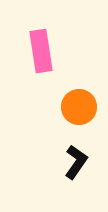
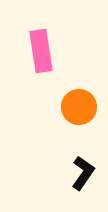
black L-shape: moved 7 px right, 11 px down
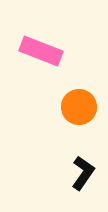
pink rectangle: rotated 60 degrees counterclockwise
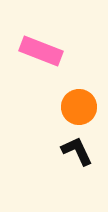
black L-shape: moved 6 px left, 22 px up; rotated 60 degrees counterclockwise
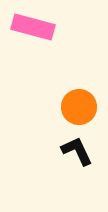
pink rectangle: moved 8 px left, 24 px up; rotated 6 degrees counterclockwise
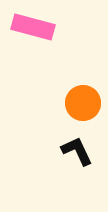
orange circle: moved 4 px right, 4 px up
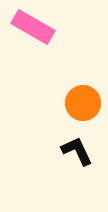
pink rectangle: rotated 15 degrees clockwise
